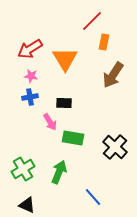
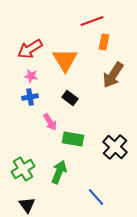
red line: rotated 25 degrees clockwise
orange triangle: moved 1 px down
black rectangle: moved 6 px right, 5 px up; rotated 35 degrees clockwise
green rectangle: moved 1 px down
blue line: moved 3 px right
black triangle: rotated 30 degrees clockwise
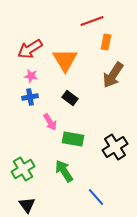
orange rectangle: moved 2 px right
black cross: rotated 15 degrees clockwise
green arrow: moved 5 px right, 1 px up; rotated 55 degrees counterclockwise
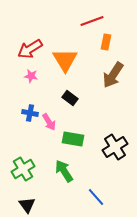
blue cross: moved 16 px down; rotated 21 degrees clockwise
pink arrow: moved 1 px left
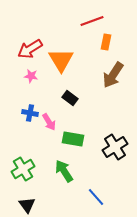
orange triangle: moved 4 px left
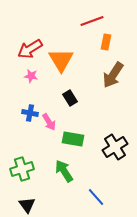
black rectangle: rotated 21 degrees clockwise
green cross: moved 1 px left; rotated 15 degrees clockwise
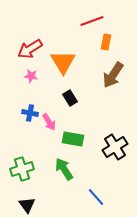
orange triangle: moved 2 px right, 2 px down
green arrow: moved 2 px up
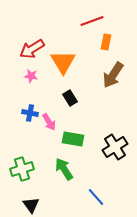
red arrow: moved 2 px right
black triangle: moved 4 px right
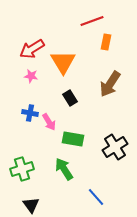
brown arrow: moved 3 px left, 9 px down
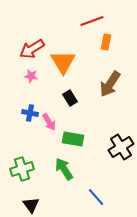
black cross: moved 6 px right
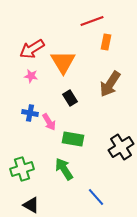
black triangle: rotated 24 degrees counterclockwise
